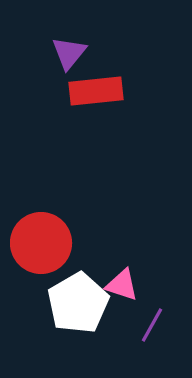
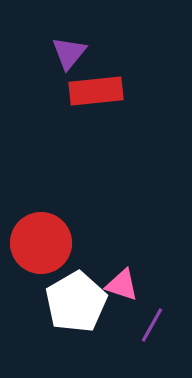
white pentagon: moved 2 px left, 1 px up
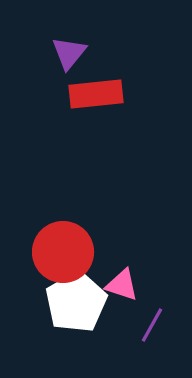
red rectangle: moved 3 px down
red circle: moved 22 px right, 9 px down
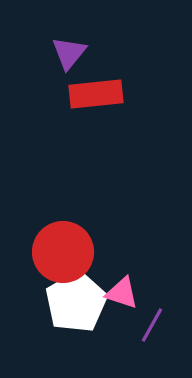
pink triangle: moved 8 px down
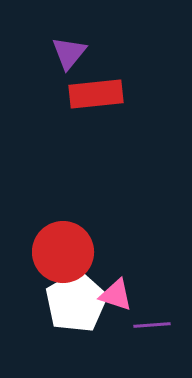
pink triangle: moved 6 px left, 2 px down
purple line: rotated 57 degrees clockwise
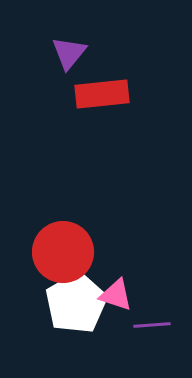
red rectangle: moved 6 px right
white pentagon: moved 1 px down
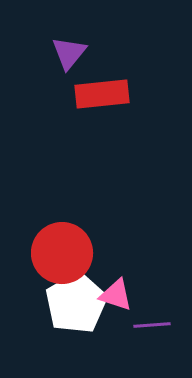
red circle: moved 1 px left, 1 px down
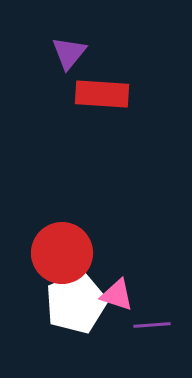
red rectangle: rotated 10 degrees clockwise
pink triangle: moved 1 px right
white pentagon: rotated 8 degrees clockwise
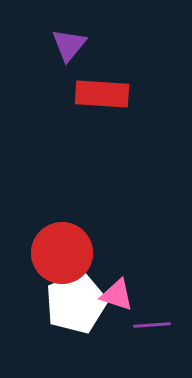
purple triangle: moved 8 px up
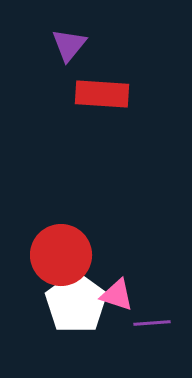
red circle: moved 1 px left, 2 px down
white pentagon: rotated 14 degrees counterclockwise
purple line: moved 2 px up
